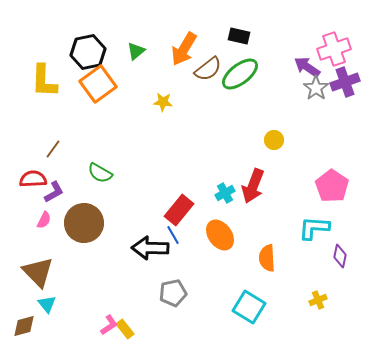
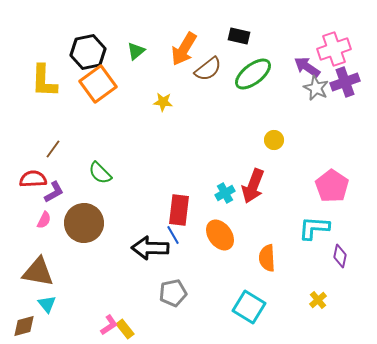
green ellipse: moved 13 px right
gray star: rotated 10 degrees counterclockwise
green semicircle: rotated 15 degrees clockwise
red rectangle: rotated 32 degrees counterclockwise
brown triangle: rotated 36 degrees counterclockwise
yellow cross: rotated 18 degrees counterclockwise
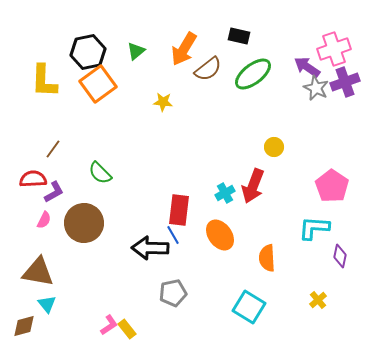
yellow circle: moved 7 px down
yellow rectangle: moved 2 px right
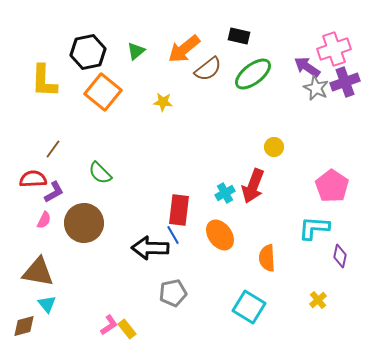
orange arrow: rotated 20 degrees clockwise
orange square: moved 5 px right, 8 px down; rotated 15 degrees counterclockwise
